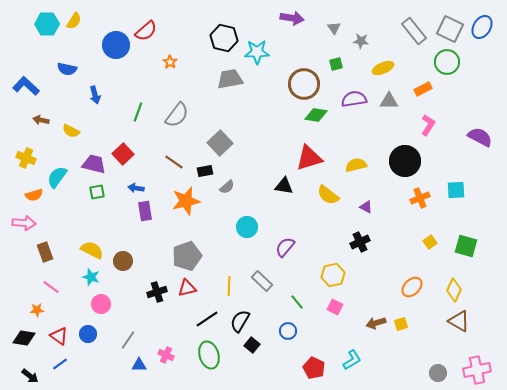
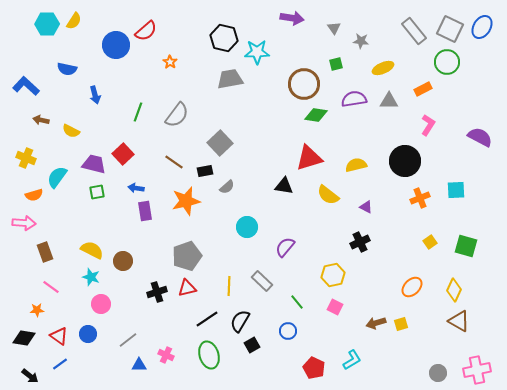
gray line at (128, 340): rotated 18 degrees clockwise
black square at (252, 345): rotated 21 degrees clockwise
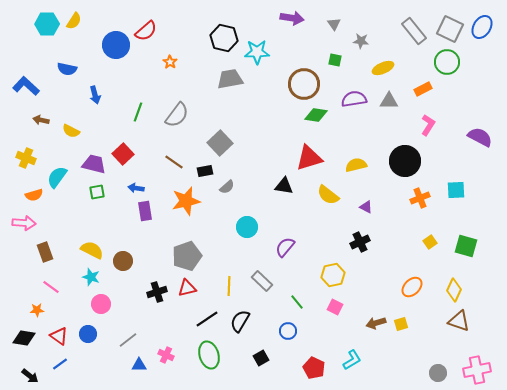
gray triangle at (334, 28): moved 4 px up
green square at (336, 64): moved 1 px left, 4 px up; rotated 24 degrees clockwise
brown triangle at (459, 321): rotated 10 degrees counterclockwise
black square at (252, 345): moved 9 px right, 13 px down
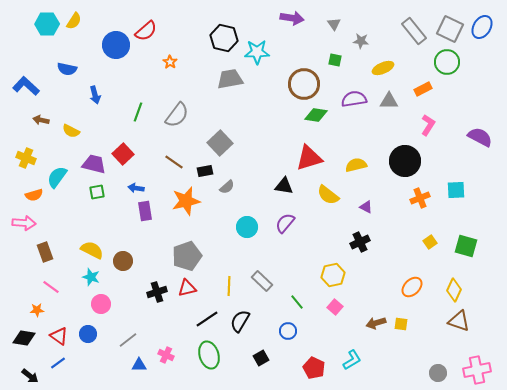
purple semicircle at (285, 247): moved 24 px up
pink square at (335, 307): rotated 14 degrees clockwise
yellow square at (401, 324): rotated 24 degrees clockwise
blue line at (60, 364): moved 2 px left, 1 px up
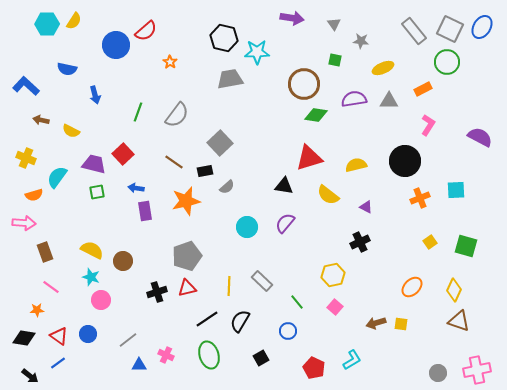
pink circle at (101, 304): moved 4 px up
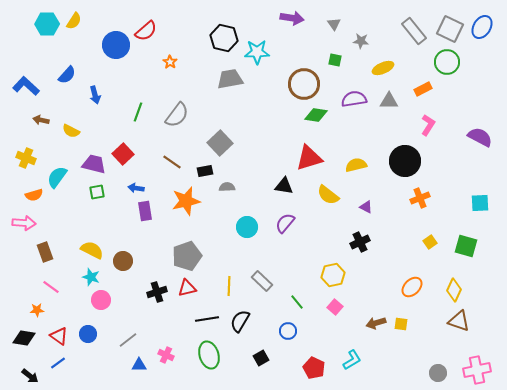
blue semicircle at (67, 69): moved 6 px down; rotated 60 degrees counterclockwise
brown line at (174, 162): moved 2 px left
gray semicircle at (227, 187): rotated 140 degrees counterclockwise
cyan square at (456, 190): moved 24 px right, 13 px down
black line at (207, 319): rotated 25 degrees clockwise
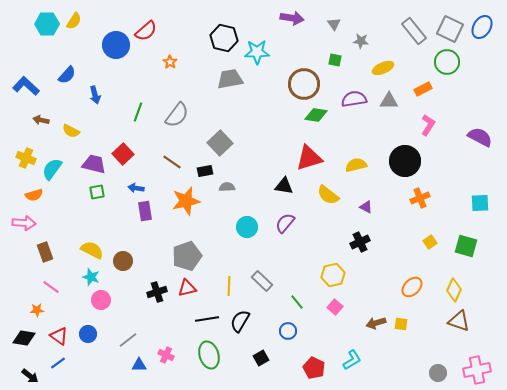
cyan semicircle at (57, 177): moved 5 px left, 8 px up
